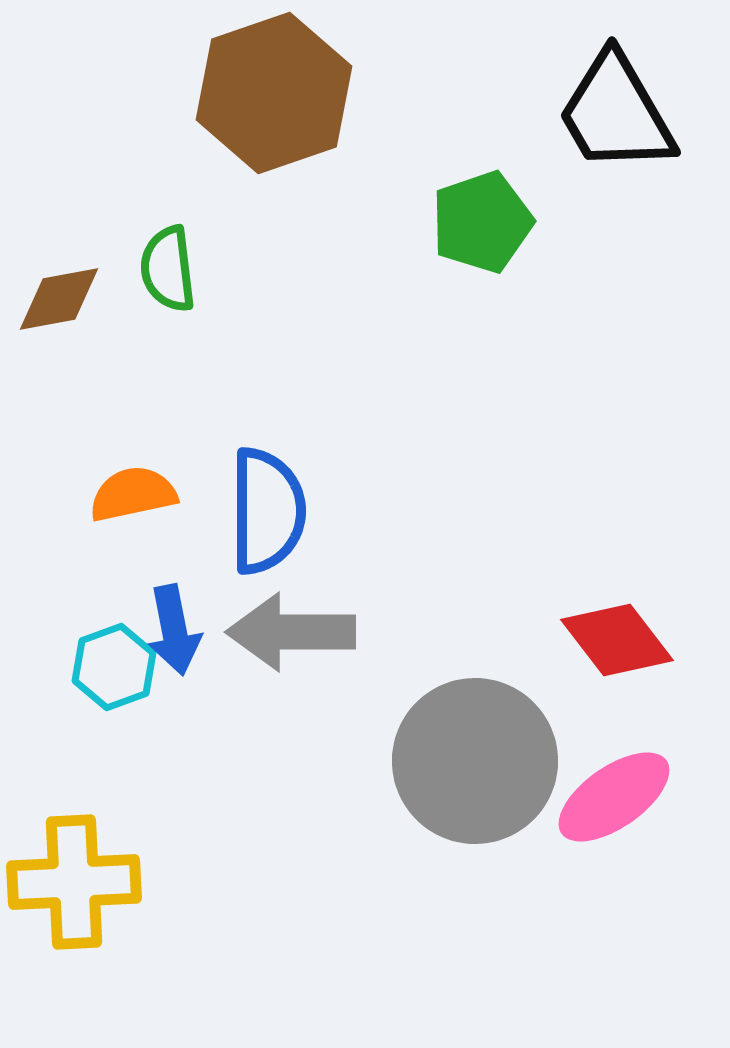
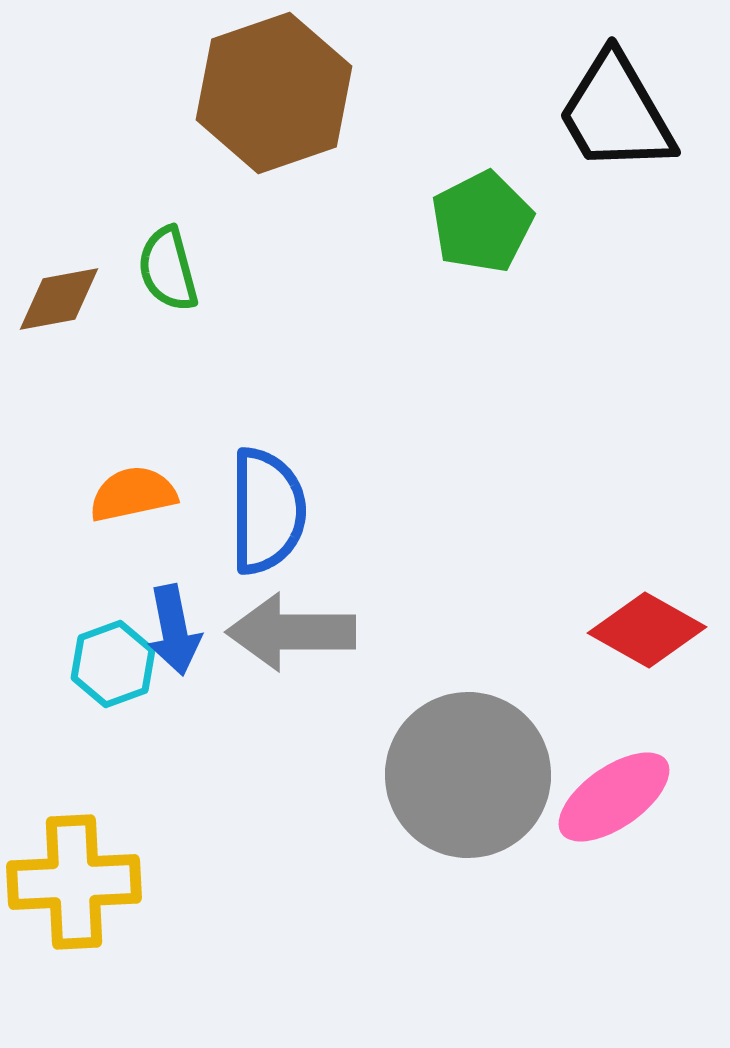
green pentagon: rotated 8 degrees counterclockwise
green semicircle: rotated 8 degrees counterclockwise
red diamond: moved 30 px right, 10 px up; rotated 23 degrees counterclockwise
cyan hexagon: moved 1 px left, 3 px up
gray circle: moved 7 px left, 14 px down
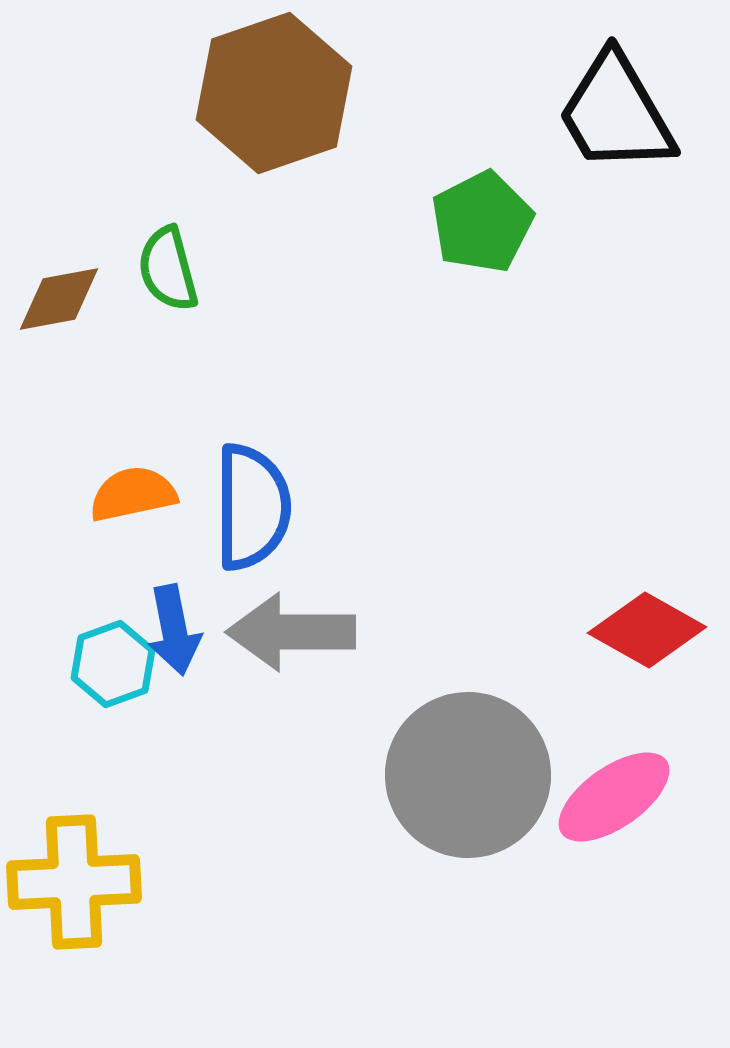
blue semicircle: moved 15 px left, 4 px up
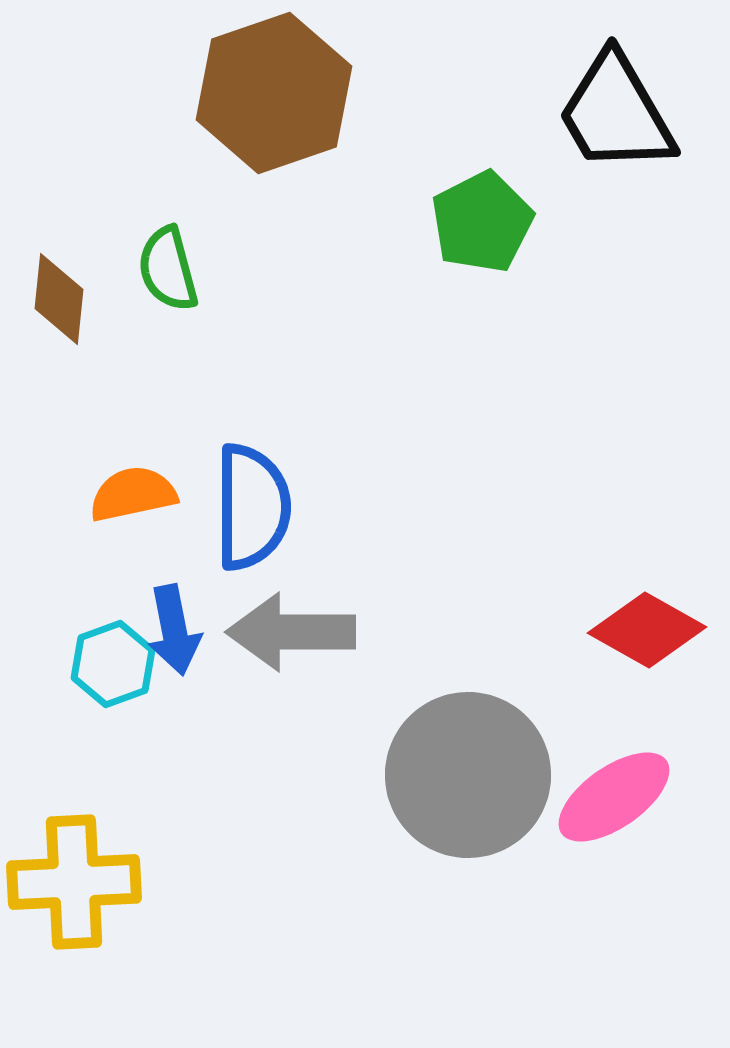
brown diamond: rotated 74 degrees counterclockwise
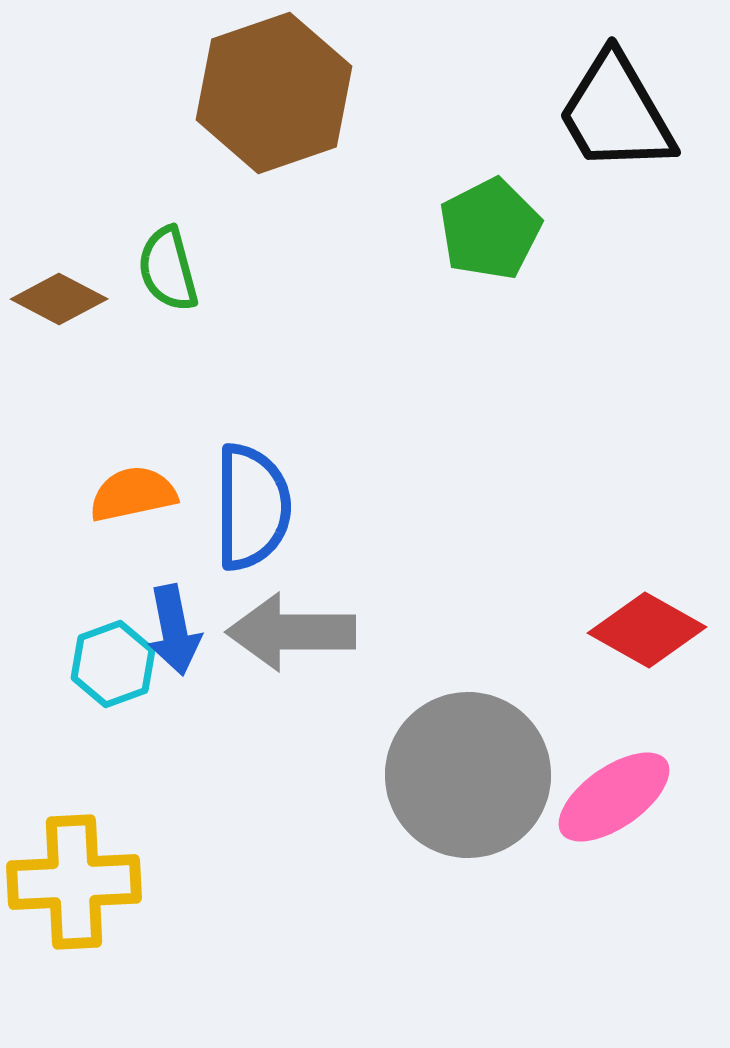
green pentagon: moved 8 px right, 7 px down
brown diamond: rotated 68 degrees counterclockwise
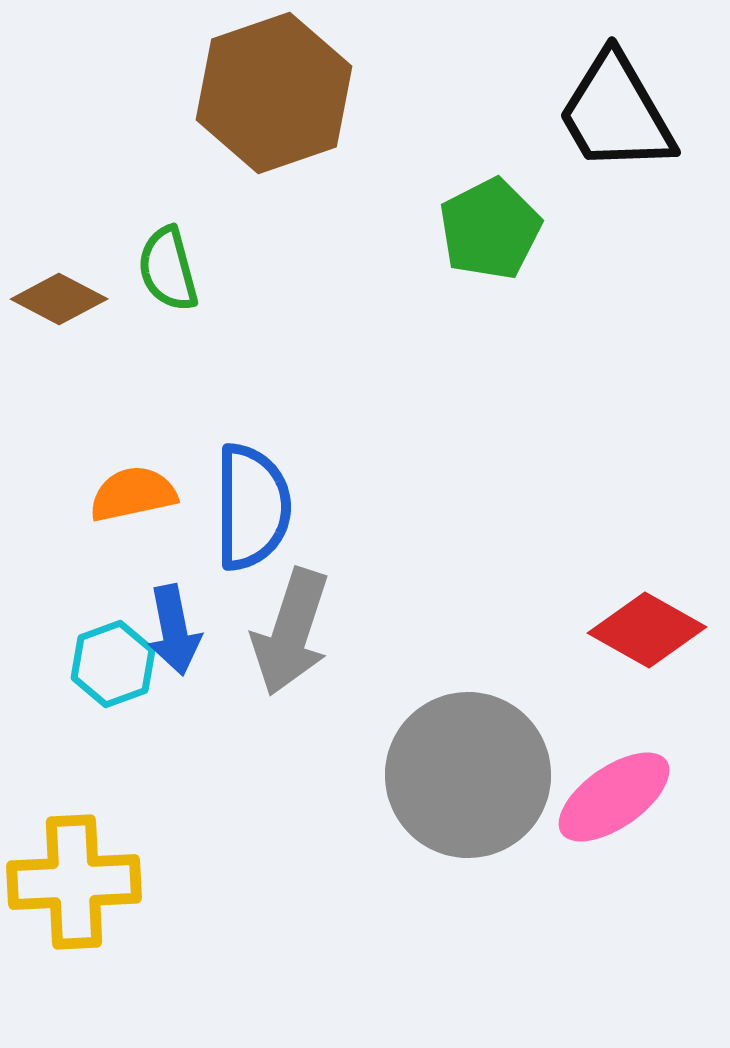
gray arrow: rotated 72 degrees counterclockwise
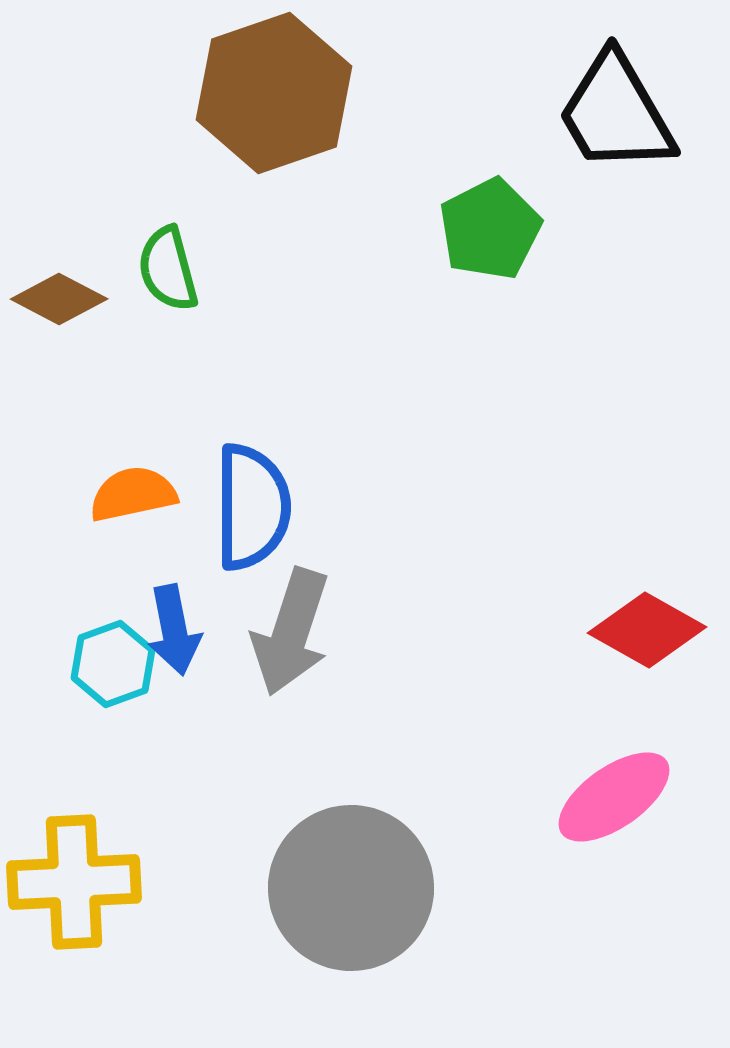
gray circle: moved 117 px left, 113 px down
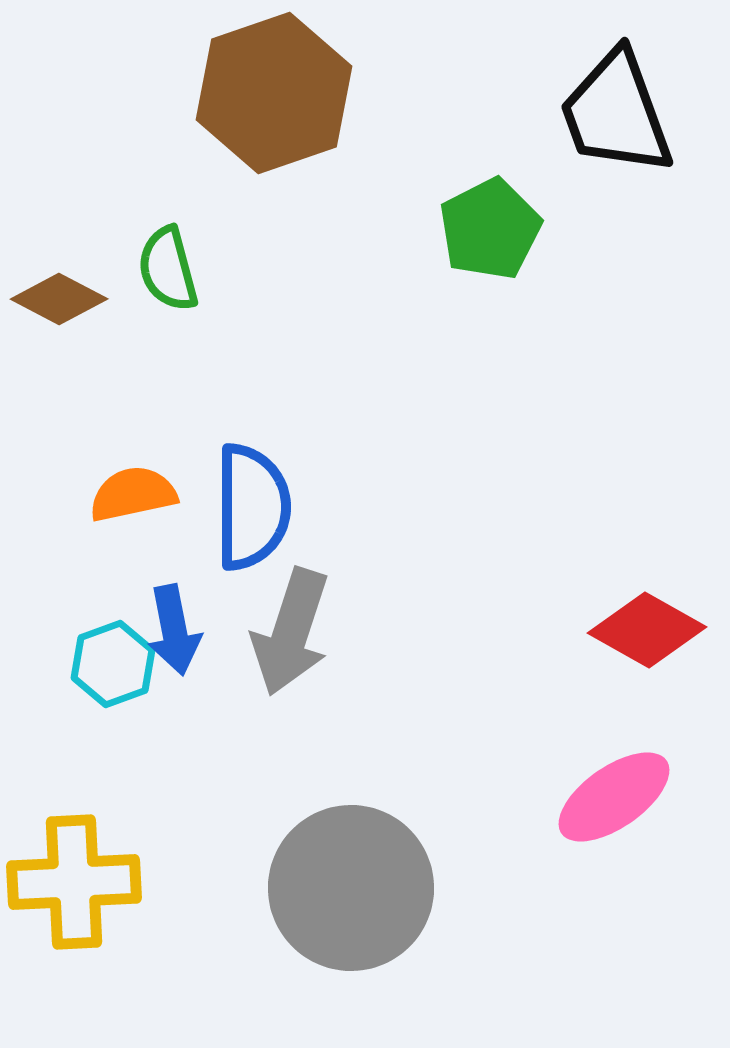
black trapezoid: rotated 10 degrees clockwise
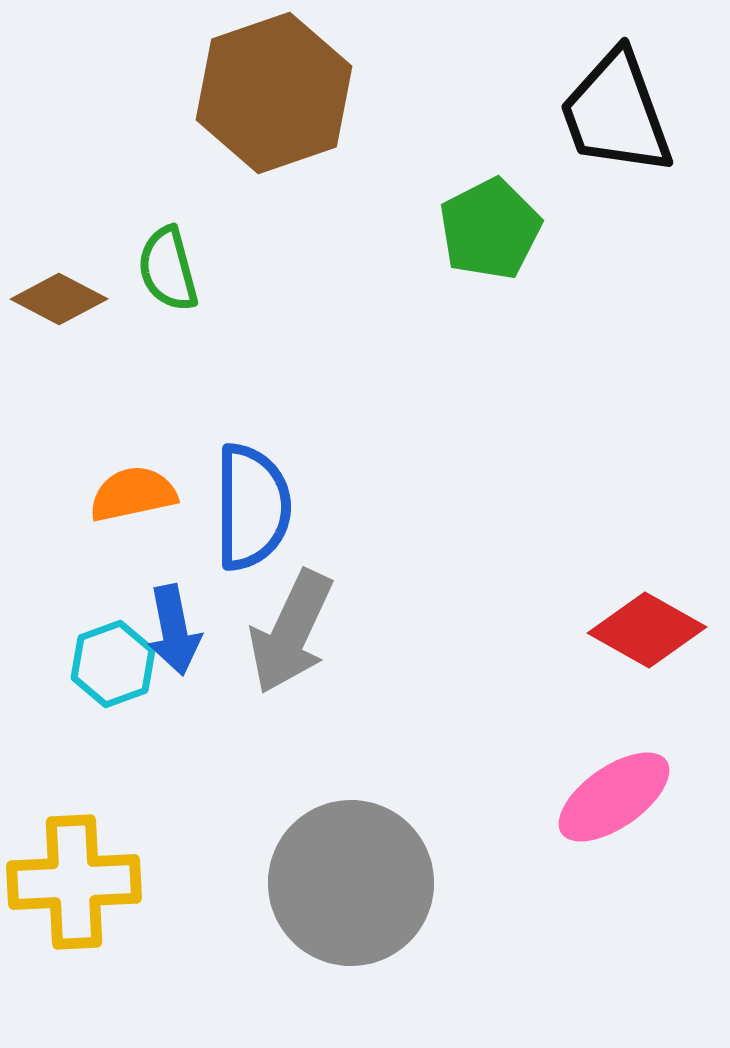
gray arrow: rotated 7 degrees clockwise
gray circle: moved 5 px up
